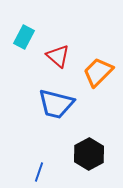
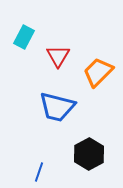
red triangle: rotated 20 degrees clockwise
blue trapezoid: moved 1 px right, 3 px down
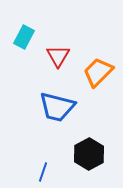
blue line: moved 4 px right
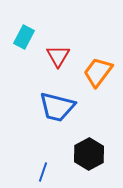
orange trapezoid: rotated 8 degrees counterclockwise
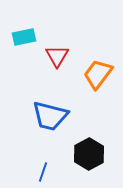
cyan rectangle: rotated 50 degrees clockwise
red triangle: moved 1 px left
orange trapezoid: moved 2 px down
blue trapezoid: moved 7 px left, 9 px down
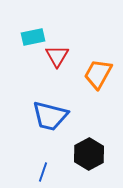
cyan rectangle: moved 9 px right
orange trapezoid: rotated 8 degrees counterclockwise
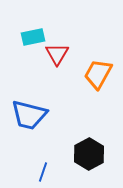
red triangle: moved 2 px up
blue trapezoid: moved 21 px left, 1 px up
